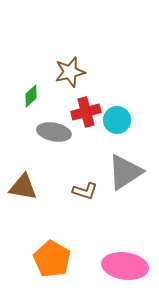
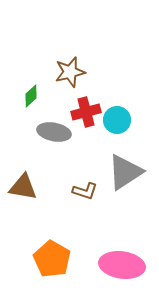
pink ellipse: moved 3 px left, 1 px up
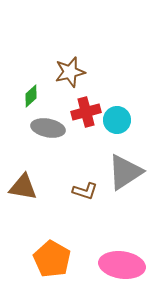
gray ellipse: moved 6 px left, 4 px up
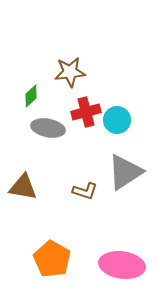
brown star: rotated 8 degrees clockwise
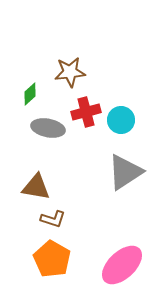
green diamond: moved 1 px left, 2 px up
cyan circle: moved 4 px right
brown triangle: moved 13 px right
brown L-shape: moved 32 px left, 28 px down
pink ellipse: rotated 51 degrees counterclockwise
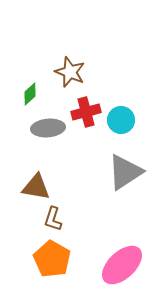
brown star: rotated 28 degrees clockwise
gray ellipse: rotated 16 degrees counterclockwise
brown L-shape: rotated 90 degrees clockwise
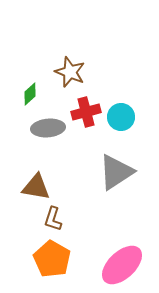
cyan circle: moved 3 px up
gray triangle: moved 9 px left
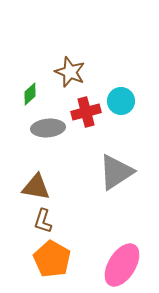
cyan circle: moved 16 px up
brown L-shape: moved 10 px left, 2 px down
pink ellipse: rotated 15 degrees counterclockwise
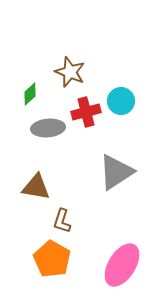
brown L-shape: moved 19 px right
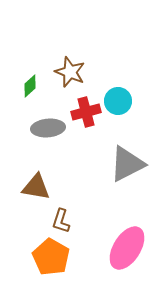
green diamond: moved 8 px up
cyan circle: moved 3 px left
gray triangle: moved 11 px right, 8 px up; rotated 6 degrees clockwise
brown L-shape: moved 1 px left
orange pentagon: moved 1 px left, 2 px up
pink ellipse: moved 5 px right, 17 px up
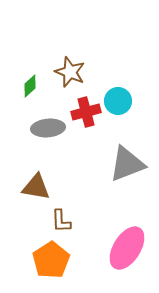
gray triangle: rotated 6 degrees clockwise
brown L-shape: rotated 20 degrees counterclockwise
orange pentagon: moved 3 px down; rotated 9 degrees clockwise
